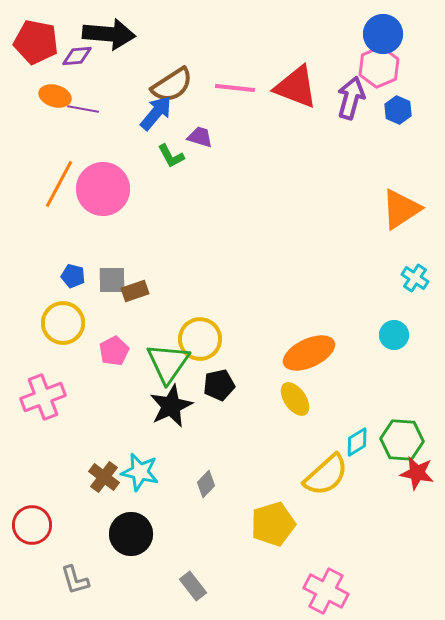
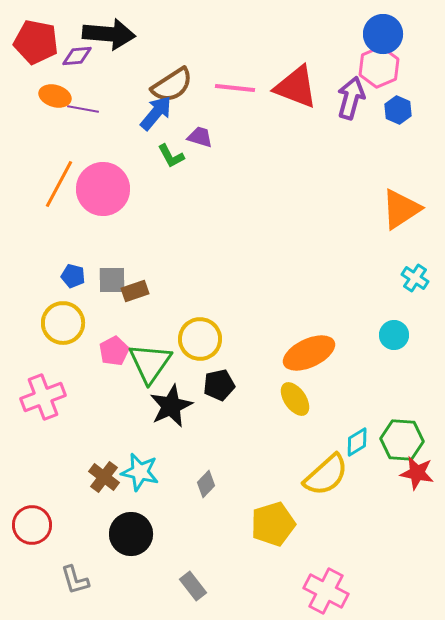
green triangle at (168, 363): moved 18 px left
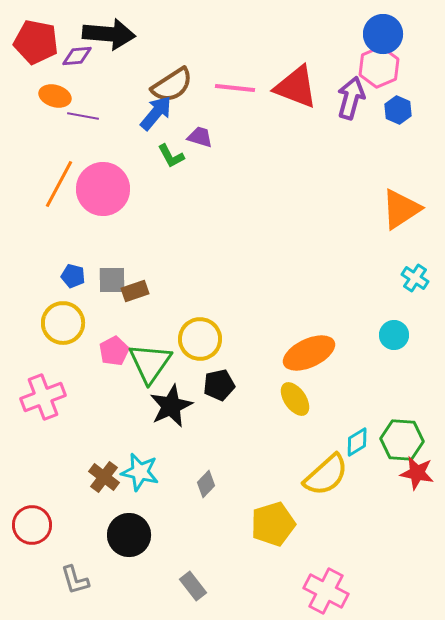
purple line at (83, 109): moved 7 px down
black circle at (131, 534): moved 2 px left, 1 px down
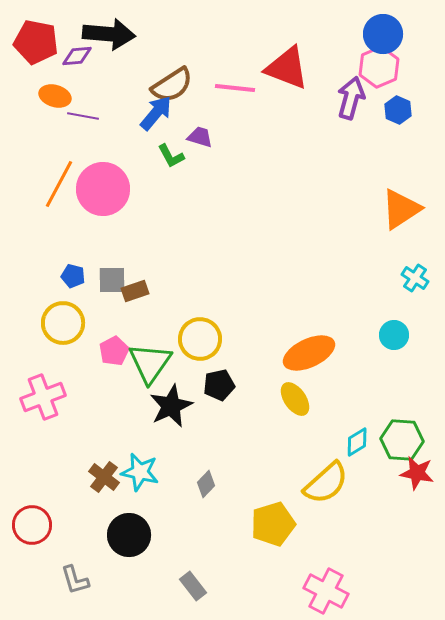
red triangle at (296, 87): moved 9 px left, 19 px up
yellow semicircle at (326, 475): moved 8 px down
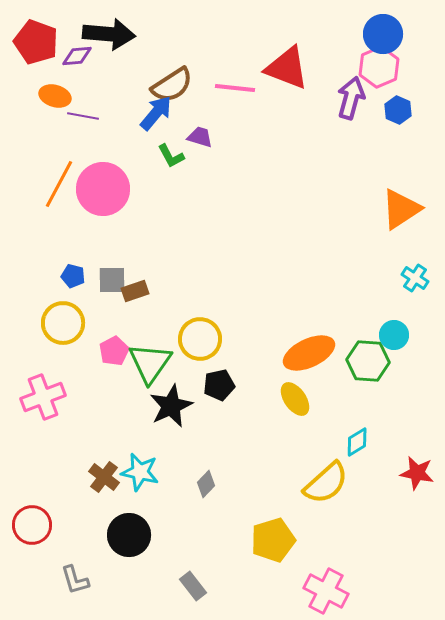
red pentagon at (36, 42): rotated 9 degrees clockwise
green hexagon at (402, 440): moved 34 px left, 79 px up
yellow pentagon at (273, 524): moved 16 px down
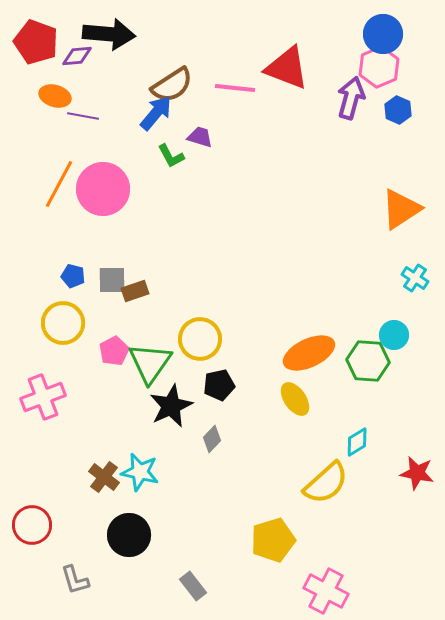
gray diamond at (206, 484): moved 6 px right, 45 px up
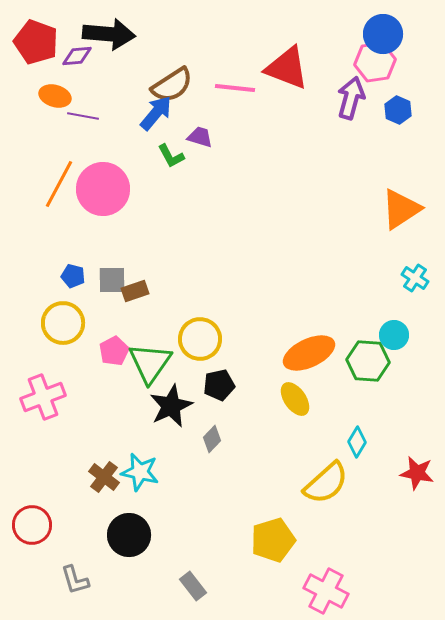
pink hexagon at (379, 67): moved 4 px left, 5 px up; rotated 15 degrees clockwise
cyan diamond at (357, 442): rotated 28 degrees counterclockwise
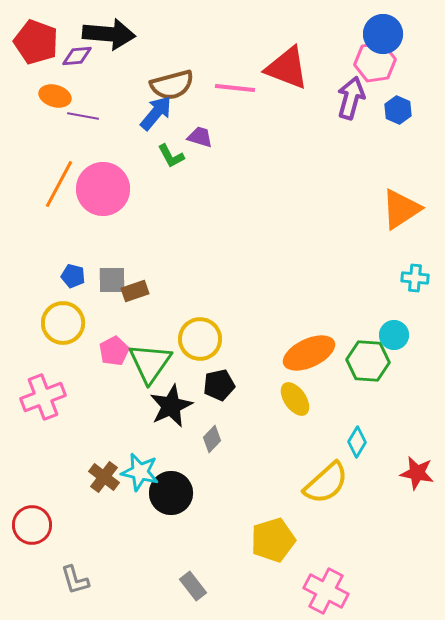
brown semicircle at (172, 85): rotated 18 degrees clockwise
cyan cross at (415, 278): rotated 28 degrees counterclockwise
black circle at (129, 535): moved 42 px right, 42 px up
